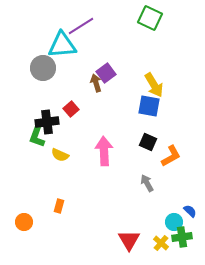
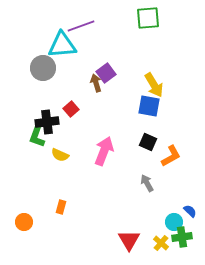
green square: moved 2 px left; rotated 30 degrees counterclockwise
purple line: rotated 12 degrees clockwise
pink arrow: rotated 24 degrees clockwise
orange rectangle: moved 2 px right, 1 px down
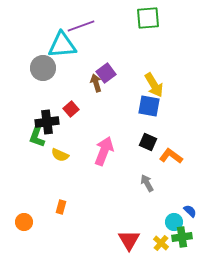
orange L-shape: rotated 115 degrees counterclockwise
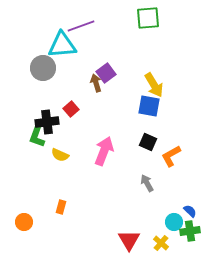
orange L-shape: rotated 65 degrees counterclockwise
green cross: moved 8 px right, 6 px up
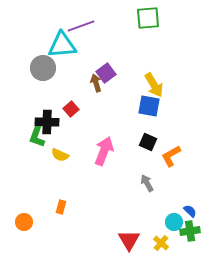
black cross: rotated 10 degrees clockwise
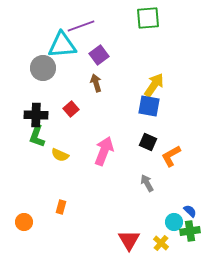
purple square: moved 7 px left, 18 px up
yellow arrow: rotated 115 degrees counterclockwise
black cross: moved 11 px left, 7 px up
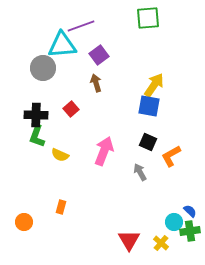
gray arrow: moved 7 px left, 11 px up
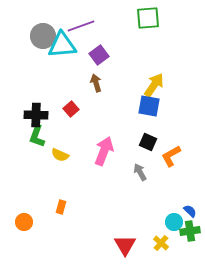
gray circle: moved 32 px up
red triangle: moved 4 px left, 5 px down
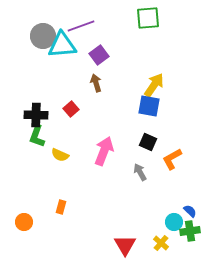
orange L-shape: moved 1 px right, 3 px down
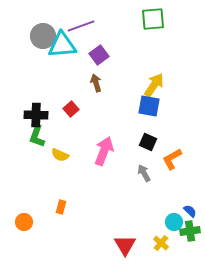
green square: moved 5 px right, 1 px down
gray arrow: moved 4 px right, 1 px down
